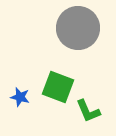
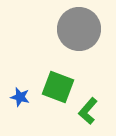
gray circle: moved 1 px right, 1 px down
green L-shape: rotated 64 degrees clockwise
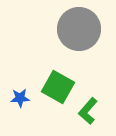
green square: rotated 8 degrees clockwise
blue star: moved 1 px down; rotated 18 degrees counterclockwise
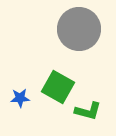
green L-shape: rotated 116 degrees counterclockwise
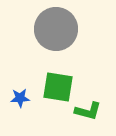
gray circle: moved 23 px left
green square: rotated 20 degrees counterclockwise
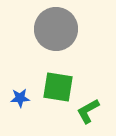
green L-shape: rotated 136 degrees clockwise
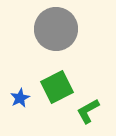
green square: moved 1 px left; rotated 36 degrees counterclockwise
blue star: rotated 24 degrees counterclockwise
